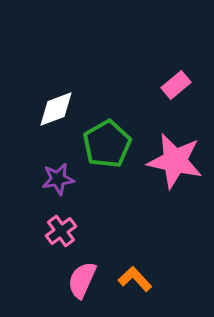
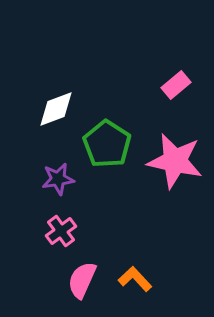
green pentagon: rotated 9 degrees counterclockwise
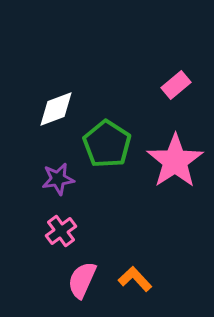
pink star: rotated 26 degrees clockwise
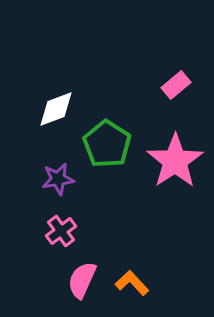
orange L-shape: moved 3 px left, 4 px down
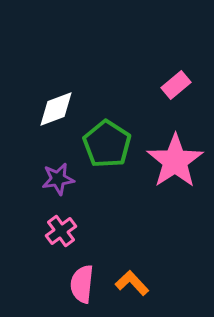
pink semicircle: moved 4 px down; rotated 18 degrees counterclockwise
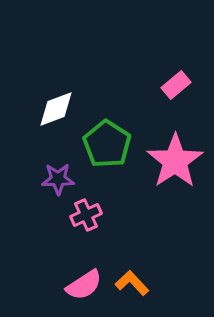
purple star: rotated 8 degrees clockwise
pink cross: moved 25 px right, 16 px up; rotated 12 degrees clockwise
pink semicircle: moved 2 px right, 1 px down; rotated 129 degrees counterclockwise
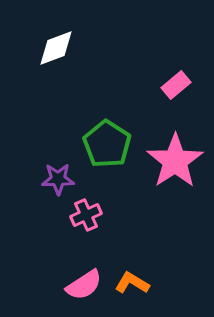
white diamond: moved 61 px up
orange L-shape: rotated 16 degrees counterclockwise
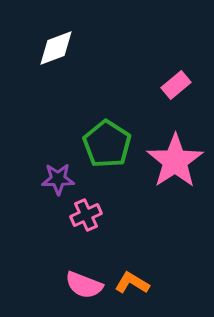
pink semicircle: rotated 54 degrees clockwise
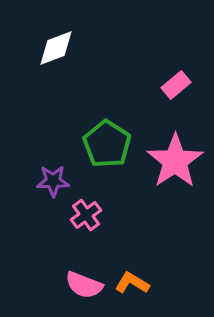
purple star: moved 5 px left, 2 px down
pink cross: rotated 12 degrees counterclockwise
